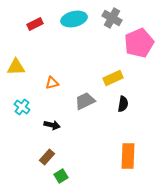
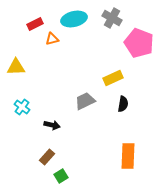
pink pentagon: rotated 28 degrees counterclockwise
orange triangle: moved 44 px up
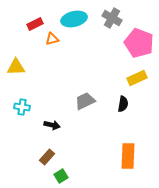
yellow rectangle: moved 24 px right
cyan cross: rotated 28 degrees counterclockwise
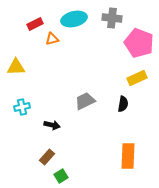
gray cross: rotated 24 degrees counterclockwise
cyan cross: rotated 21 degrees counterclockwise
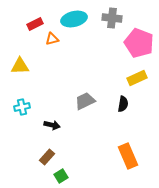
yellow triangle: moved 4 px right, 1 px up
orange rectangle: rotated 25 degrees counterclockwise
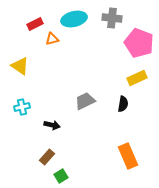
yellow triangle: rotated 36 degrees clockwise
